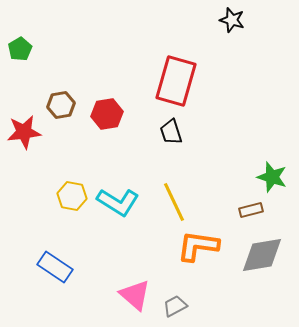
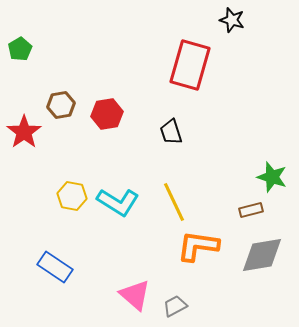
red rectangle: moved 14 px right, 16 px up
red star: rotated 28 degrees counterclockwise
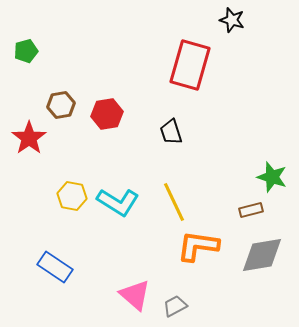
green pentagon: moved 6 px right, 2 px down; rotated 15 degrees clockwise
red star: moved 5 px right, 6 px down
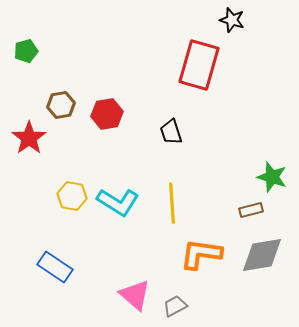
red rectangle: moved 9 px right
yellow line: moved 2 px left, 1 px down; rotated 21 degrees clockwise
orange L-shape: moved 3 px right, 8 px down
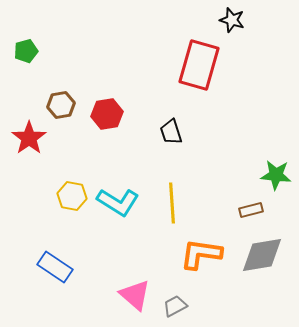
green star: moved 4 px right, 2 px up; rotated 12 degrees counterclockwise
